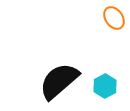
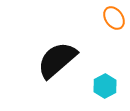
black semicircle: moved 2 px left, 21 px up
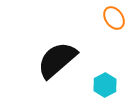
cyan hexagon: moved 1 px up
